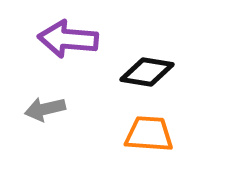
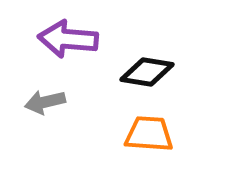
gray arrow: moved 7 px up
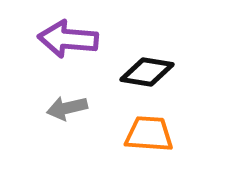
gray arrow: moved 22 px right, 6 px down
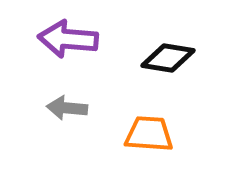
black diamond: moved 21 px right, 14 px up
gray arrow: rotated 18 degrees clockwise
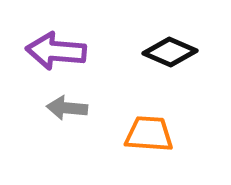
purple arrow: moved 12 px left, 12 px down
black diamond: moved 2 px right, 6 px up; rotated 14 degrees clockwise
